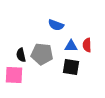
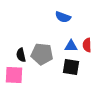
blue semicircle: moved 7 px right, 8 px up
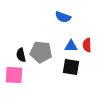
gray pentagon: moved 1 px left, 2 px up
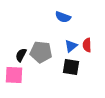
blue triangle: rotated 40 degrees counterclockwise
black semicircle: rotated 40 degrees clockwise
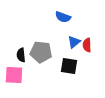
blue triangle: moved 3 px right, 4 px up
black semicircle: rotated 32 degrees counterclockwise
black square: moved 2 px left, 1 px up
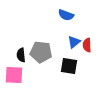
blue semicircle: moved 3 px right, 2 px up
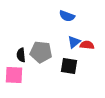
blue semicircle: moved 1 px right, 1 px down
red semicircle: rotated 96 degrees clockwise
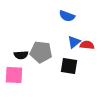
black semicircle: rotated 88 degrees counterclockwise
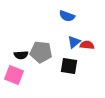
pink square: rotated 18 degrees clockwise
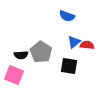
gray pentagon: rotated 25 degrees clockwise
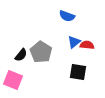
black semicircle: rotated 48 degrees counterclockwise
black square: moved 9 px right, 6 px down
pink square: moved 1 px left, 5 px down
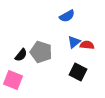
blue semicircle: rotated 49 degrees counterclockwise
gray pentagon: rotated 15 degrees counterclockwise
black square: rotated 18 degrees clockwise
